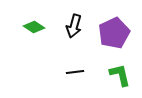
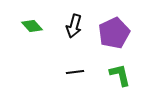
green diamond: moved 2 px left, 1 px up; rotated 15 degrees clockwise
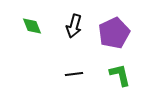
green diamond: rotated 20 degrees clockwise
black line: moved 1 px left, 2 px down
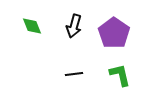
purple pentagon: rotated 12 degrees counterclockwise
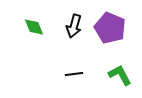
green diamond: moved 2 px right, 1 px down
purple pentagon: moved 4 px left, 5 px up; rotated 12 degrees counterclockwise
green L-shape: rotated 15 degrees counterclockwise
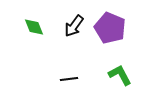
black arrow: rotated 20 degrees clockwise
black line: moved 5 px left, 5 px down
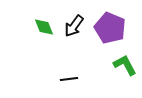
green diamond: moved 10 px right
green L-shape: moved 5 px right, 10 px up
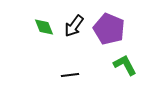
purple pentagon: moved 1 px left, 1 px down
black line: moved 1 px right, 4 px up
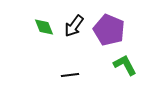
purple pentagon: moved 1 px down
